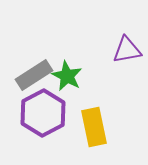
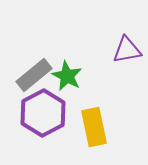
gray rectangle: rotated 6 degrees counterclockwise
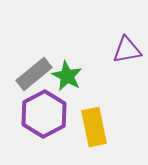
gray rectangle: moved 1 px up
purple hexagon: moved 1 px right, 1 px down
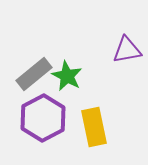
purple hexagon: moved 1 px left, 4 px down
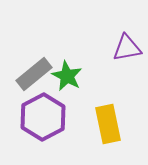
purple triangle: moved 2 px up
purple hexagon: moved 1 px up
yellow rectangle: moved 14 px right, 3 px up
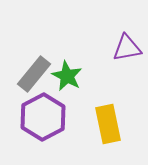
gray rectangle: rotated 12 degrees counterclockwise
